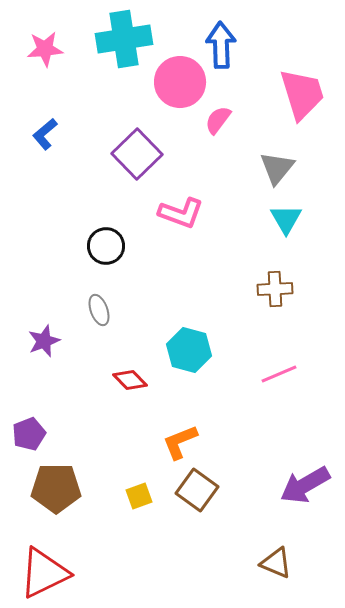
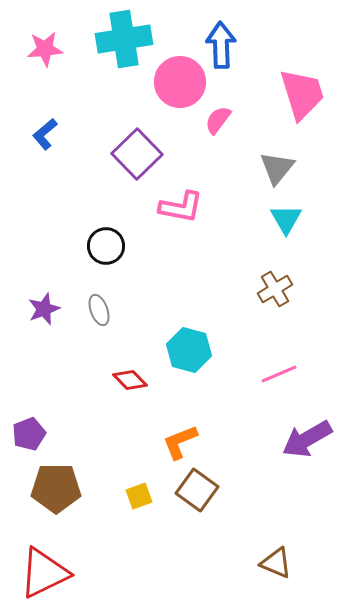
pink L-shape: moved 6 px up; rotated 9 degrees counterclockwise
brown cross: rotated 28 degrees counterclockwise
purple star: moved 32 px up
purple arrow: moved 2 px right, 46 px up
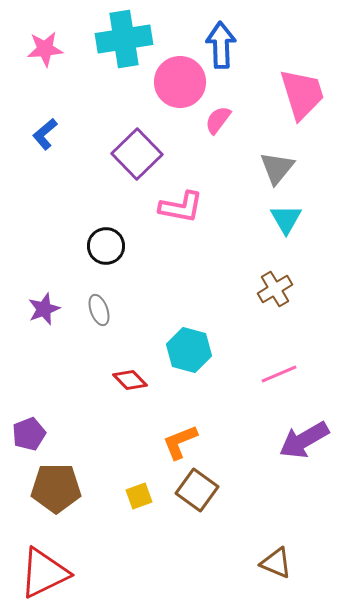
purple arrow: moved 3 px left, 1 px down
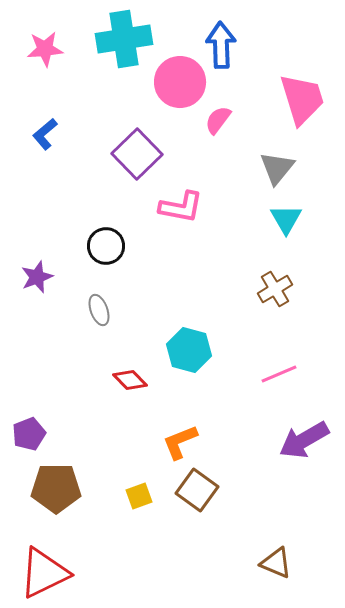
pink trapezoid: moved 5 px down
purple star: moved 7 px left, 32 px up
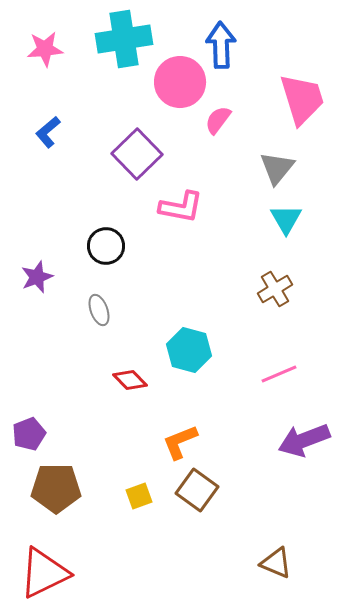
blue L-shape: moved 3 px right, 2 px up
purple arrow: rotated 9 degrees clockwise
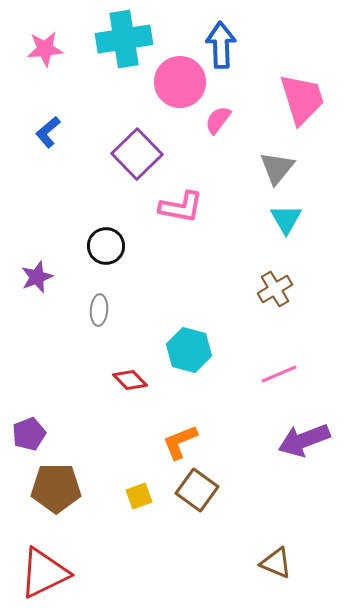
gray ellipse: rotated 24 degrees clockwise
